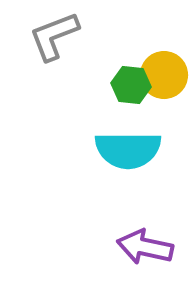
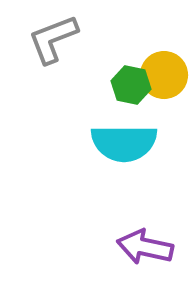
gray L-shape: moved 1 px left, 3 px down
green hexagon: rotated 6 degrees clockwise
cyan semicircle: moved 4 px left, 7 px up
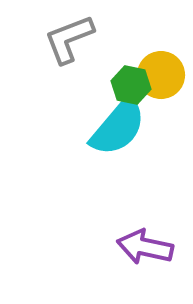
gray L-shape: moved 16 px right
yellow circle: moved 3 px left
cyan semicircle: moved 6 px left, 16 px up; rotated 50 degrees counterclockwise
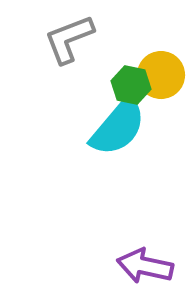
purple arrow: moved 19 px down
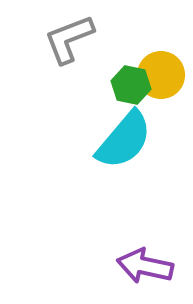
cyan semicircle: moved 6 px right, 13 px down
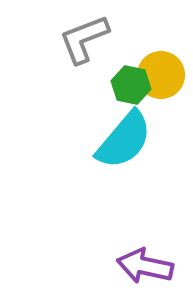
gray L-shape: moved 15 px right
